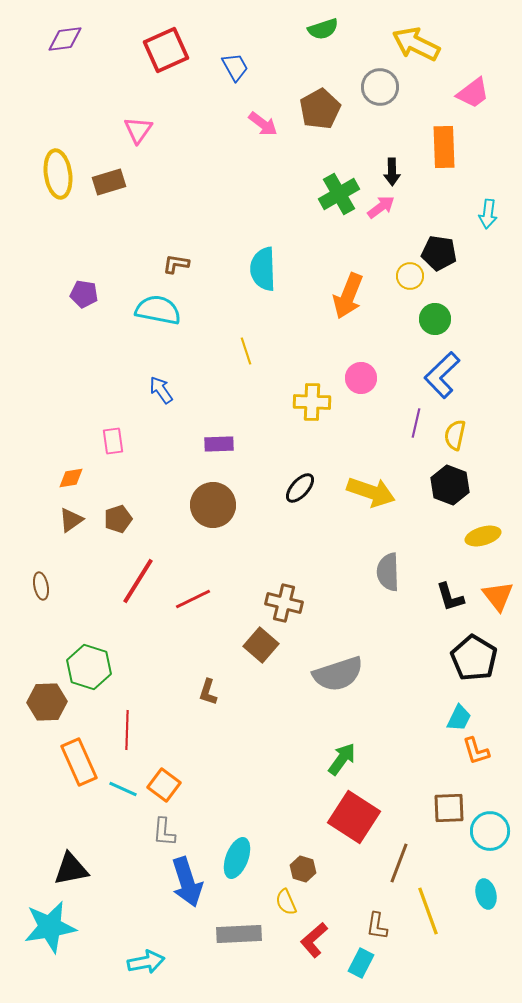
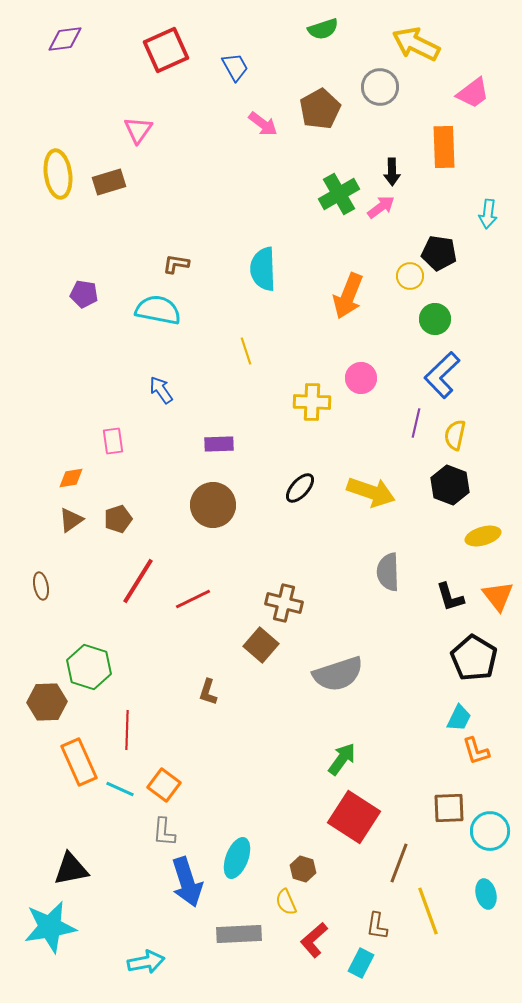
cyan line at (123, 789): moved 3 px left
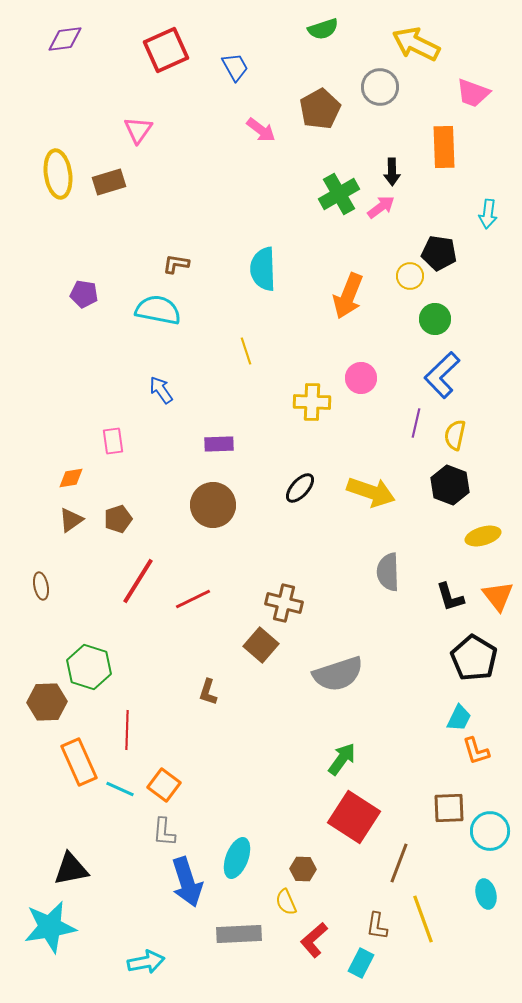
pink trapezoid at (473, 93): rotated 57 degrees clockwise
pink arrow at (263, 124): moved 2 px left, 6 px down
brown hexagon at (303, 869): rotated 15 degrees counterclockwise
yellow line at (428, 911): moved 5 px left, 8 px down
